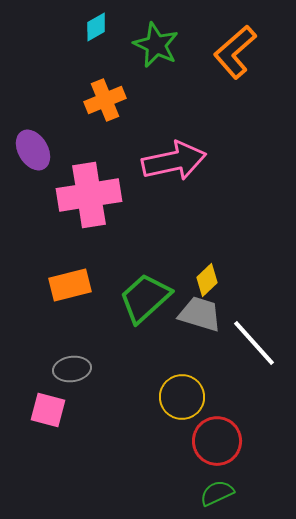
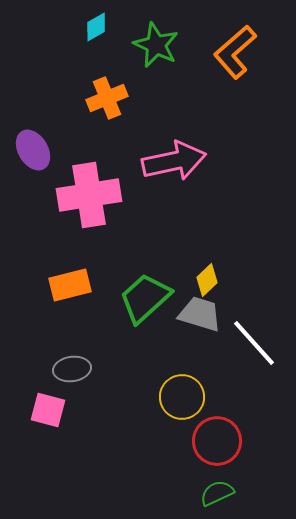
orange cross: moved 2 px right, 2 px up
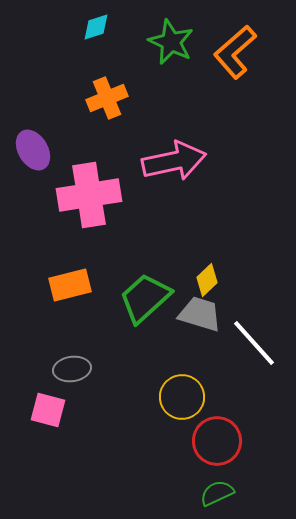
cyan diamond: rotated 12 degrees clockwise
green star: moved 15 px right, 3 px up
